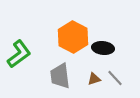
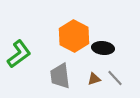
orange hexagon: moved 1 px right, 1 px up
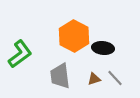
green L-shape: moved 1 px right
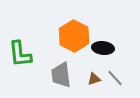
green L-shape: rotated 120 degrees clockwise
gray trapezoid: moved 1 px right, 1 px up
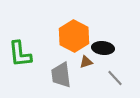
brown triangle: moved 8 px left, 17 px up
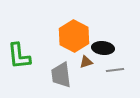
green L-shape: moved 1 px left, 2 px down
gray line: moved 8 px up; rotated 54 degrees counterclockwise
